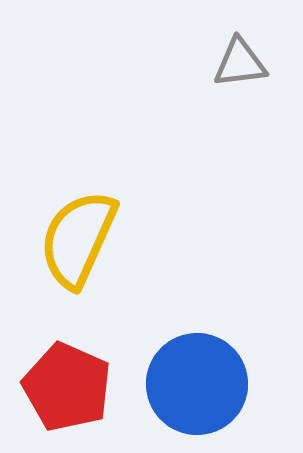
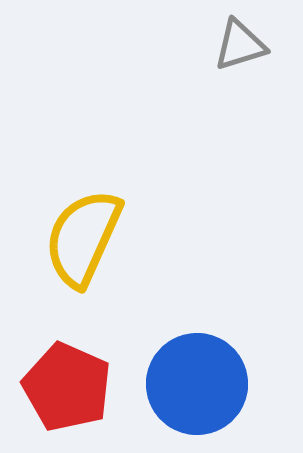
gray triangle: moved 18 px up; rotated 10 degrees counterclockwise
yellow semicircle: moved 5 px right, 1 px up
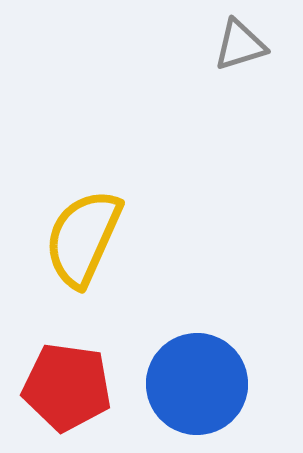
red pentagon: rotated 16 degrees counterclockwise
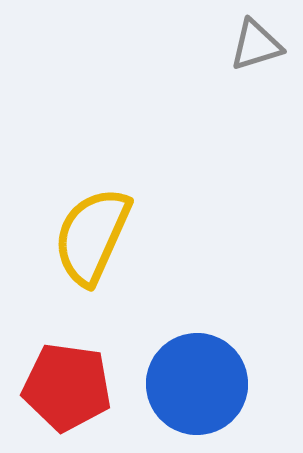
gray triangle: moved 16 px right
yellow semicircle: moved 9 px right, 2 px up
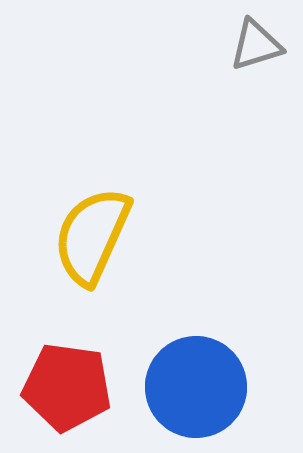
blue circle: moved 1 px left, 3 px down
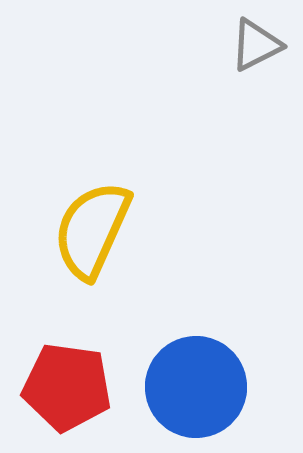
gray triangle: rotated 10 degrees counterclockwise
yellow semicircle: moved 6 px up
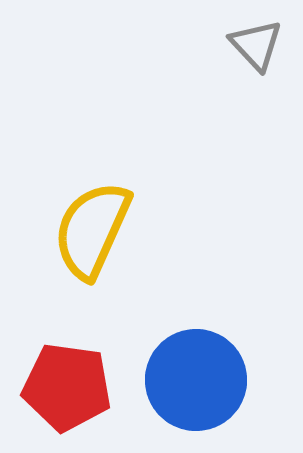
gray triangle: rotated 46 degrees counterclockwise
blue circle: moved 7 px up
